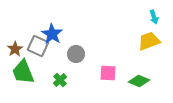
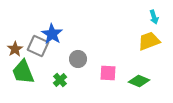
gray circle: moved 2 px right, 5 px down
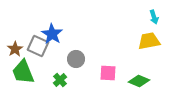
yellow trapezoid: rotated 10 degrees clockwise
gray circle: moved 2 px left
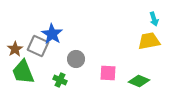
cyan arrow: moved 2 px down
green cross: rotated 24 degrees counterclockwise
